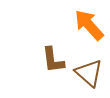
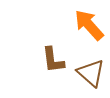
brown triangle: moved 2 px right
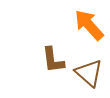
brown triangle: moved 2 px left
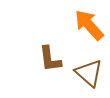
brown L-shape: moved 3 px left, 1 px up
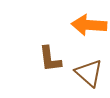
orange arrow: rotated 44 degrees counterclockwise
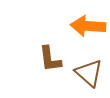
orange arrow: moved 1 px left, 1 px down
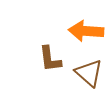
orange arrow: moved 2 px left, 5 px down
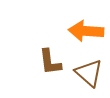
brown L-shape: moved 3 px down
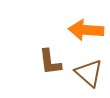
orange arrow: moved 1 px up
